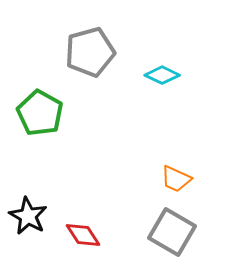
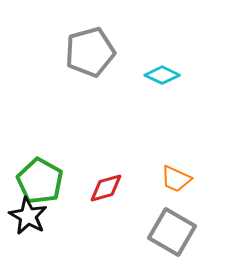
green pentagon: moved 68 px down
red diamond: moved 23 px right, 47 px up; rotated 72 degrees counterclockwise
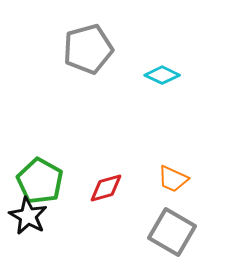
gray pentagon: moved 2 px left, 3 px up
orange trapezoid: moved 3 px left
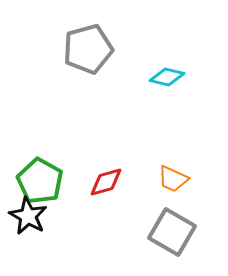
cyan diamond: moved 5 px right, 2 px down; rotated 12 degrees counterclockwise
red diamond: moved 6 px up
